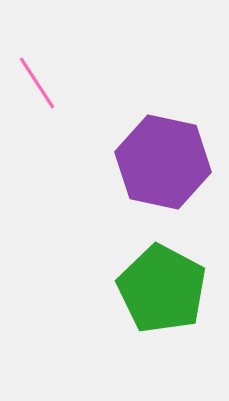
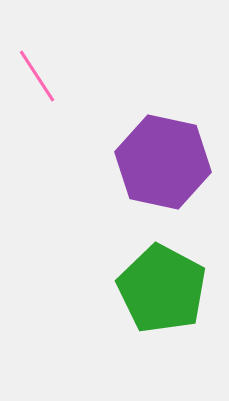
pink line: moved 7 px up
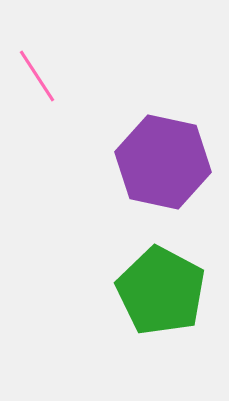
green pentagon: moved 1 px left, 2 px down
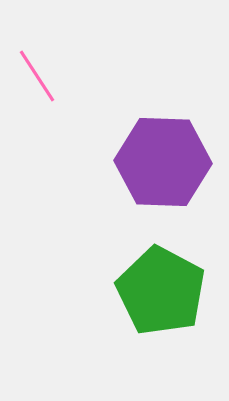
purple hexagon: rotated 10 degrees counterclockwise
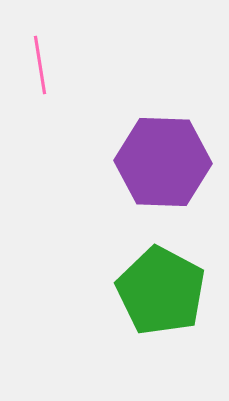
pink line: moved 3 px right, 11 px up; rotated 24 degrees clockwise
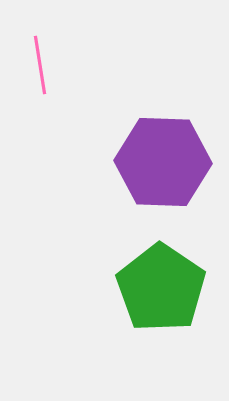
green pentagon: moved 3 px up; rotated 6 degrees clockwise
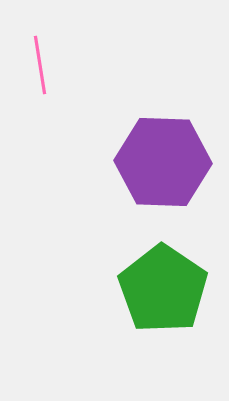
green pentagon: moved 2 px right, 1 px down
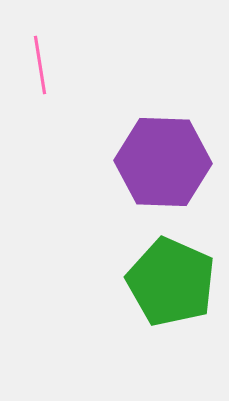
green pentagon: moved 8 px right, 7 px up; rotated 10 degrees counterclockwise
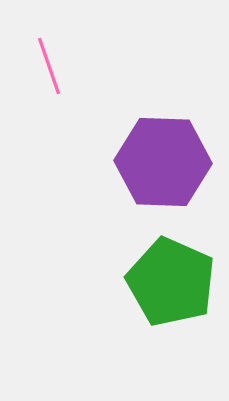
pink line: moved 9 px right, 1 px down; rotated 10 degrees counterclockwise
